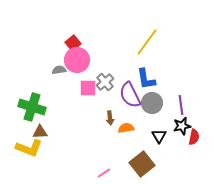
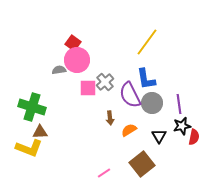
red square: rotated 14 degrees counterclockwise
purple line: moved 2 px left, 1 px up
orange semicircle: moved 3 px right, 2 px down; rotated 21 degrees counterclockwise
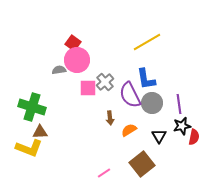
yellow line: rotated 24 degrees clockwise
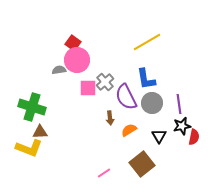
purple semicircle: moved 4 px left, 2 px down
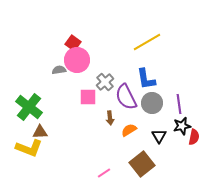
pink square: moved 9 px down
green cross: moved 3 px left; rotated 20 degrees clockwise
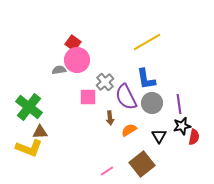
pink line: moved 3 px right, 2 px up
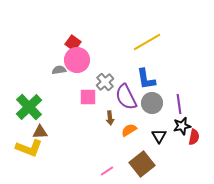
green cross: rotated 8 degrees clockwise
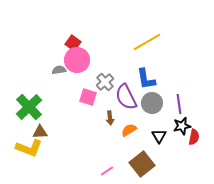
pink square: rotated 18 degrees clockwise
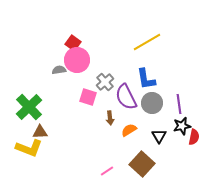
brown square: rotated 10 degrees counterclockwise
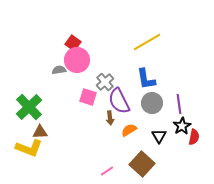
purple semicircle: moved 7 px left, 4 px down
black star: rotated 18 degrees counterclockwise
